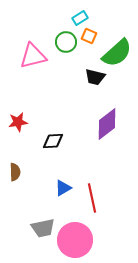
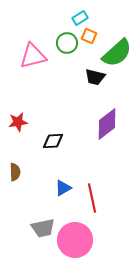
green circle: moved 1 px right, 1 px down
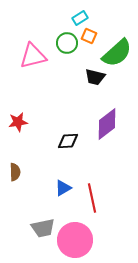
black diamond: moved 15 px right
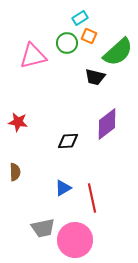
green semicircle: moved 1 px right, 1 px up
red star: rotated 18 degrees clockwise
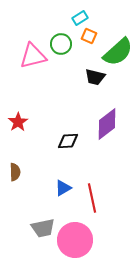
green circle: moved 6 px left, 1 px down
red star: rotated 30 degrees clockwise
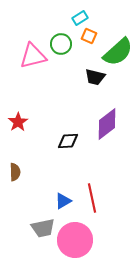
blue triangle: moved 13 px down
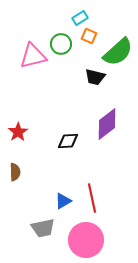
red star: moved 10 px down
pink circle: moved 11 px right
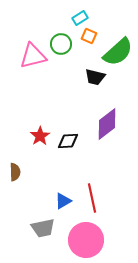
red star: moved 22 px right, 4 px down
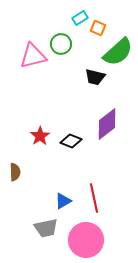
orange square: moved 9 px right, 8 px up
black diamond: moved 3 px right; rotated 25 degrees clockwise
red line: moved 2 px right
gray trapezoid: moved 3 px right
